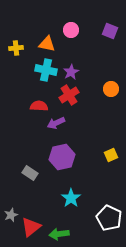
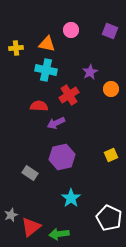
purple star: moved 19 px right
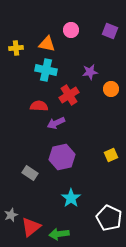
purple star: rotated 21 degrees clockwise
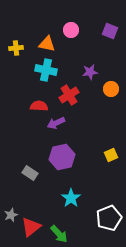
white pentagon: rotated 25 degrees clockwise
green arrow: rotated 126 degrees counterclockwise
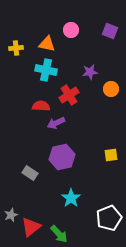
red semicircle: moved 2 px right
yellow square: rotated 16 degrees clockwise
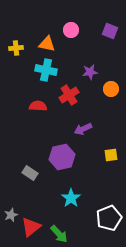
red semicircle: moved 3 px left
purple arrow: moved 27 px right, 6 px down
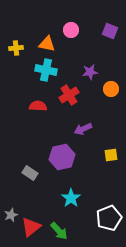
green arrow: moved 3 px up
